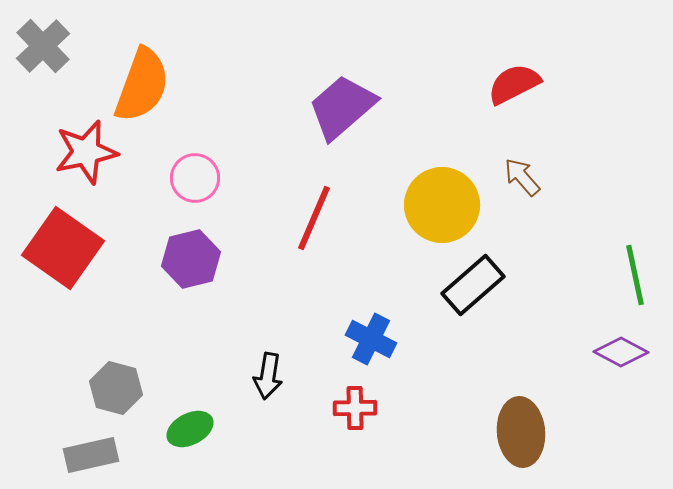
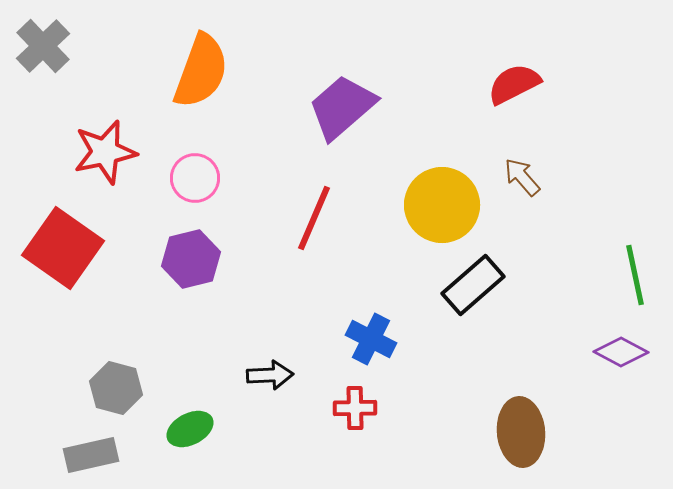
orange semicircle: moved 59 px right, 14 px up
red star: moved 19 px right
black arrow: moved 2 px right, 1 px up; rotated 102 degrees counterclockwise
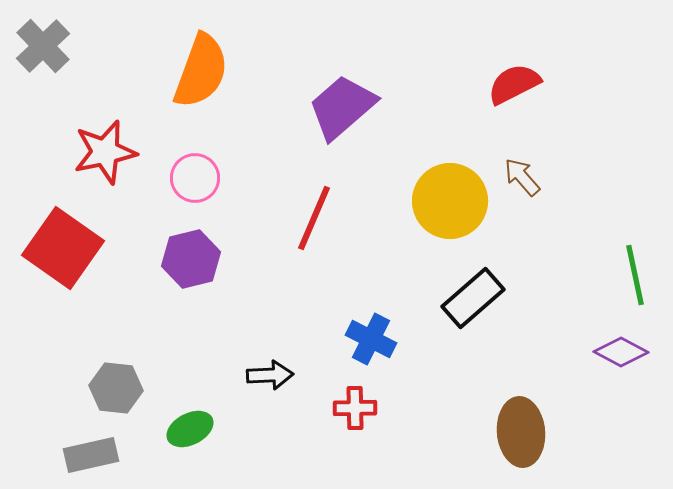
yellow circle: moved 8 px right, 4 px up
black rectangle: moved 13 px down
gray hexagon: rotated 9 degrees counterclockwise
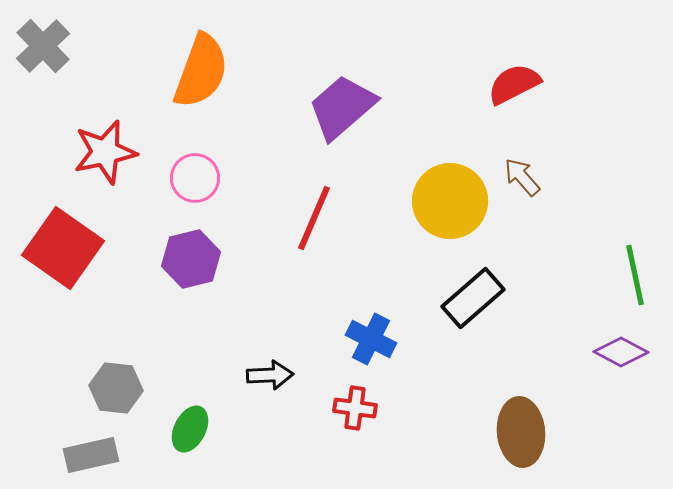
red cross: rotated 9 degrees clockwise
green ellipse: rotated 36 degrees counterclockwise
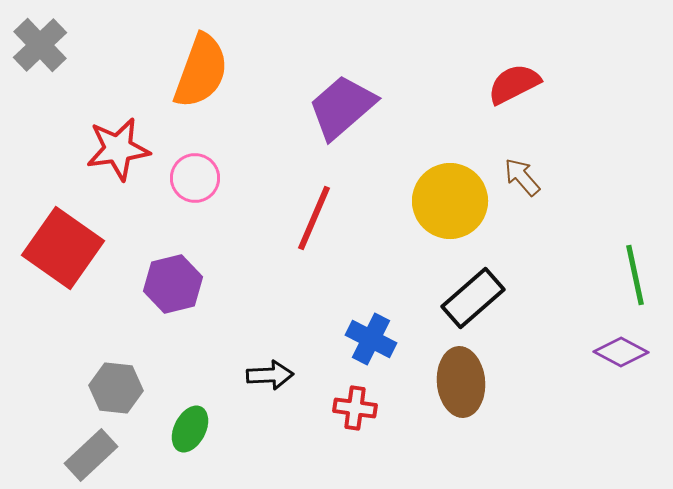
gray cross: moved 3 px left, 1 px up
red star: moved 13 px right, 3 px up; rotated 4 degrees clockwise
purple hexagon: moved 18 px left, 25 px down
brown ellipse: moved 60 px left, 50 px up
gray rectangle: rotated 30 degrees counterclockwise
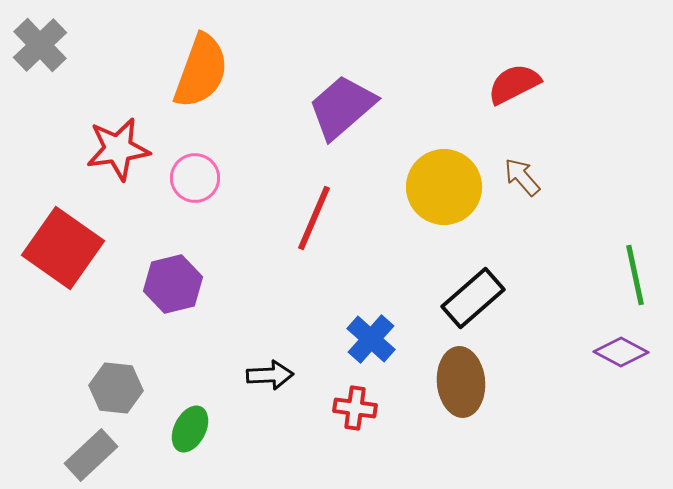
yellow circle: moved 6 px left, 14 px up
blue cross: rotated 15 degrees clockwise
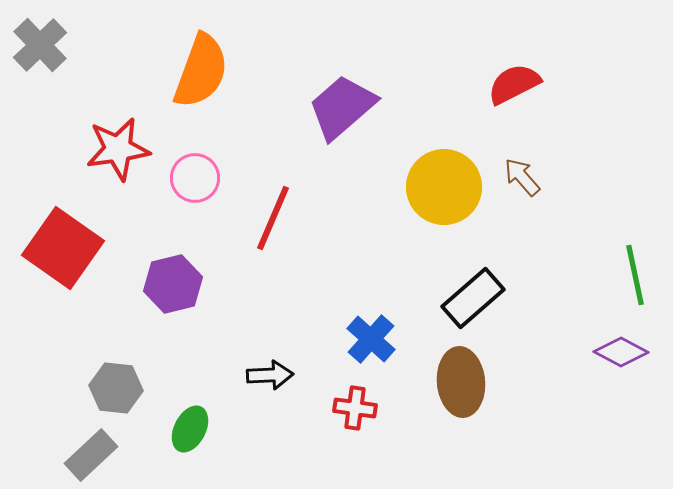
red line: moved 41 px left
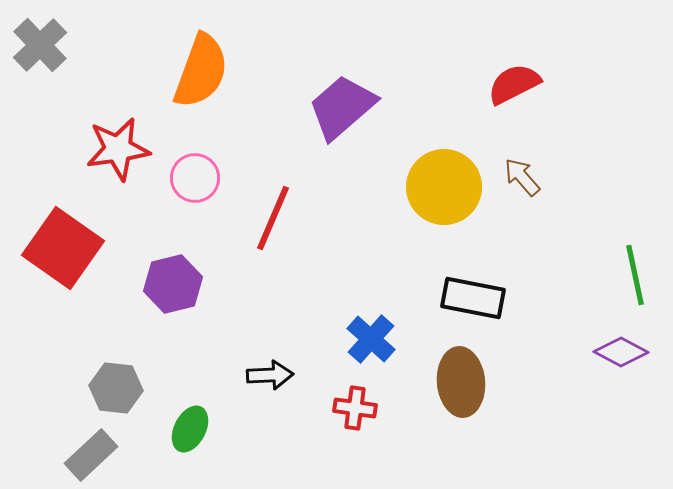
black rectangle: rotated 52 degrees clockwise
